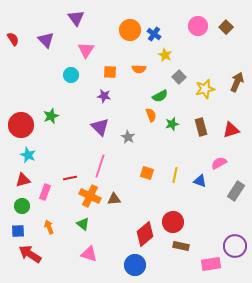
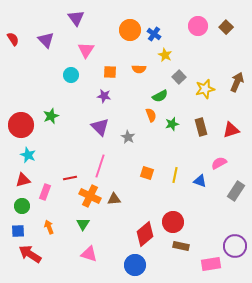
green triangle at (83, 224): rotated 24 degrees clockwise
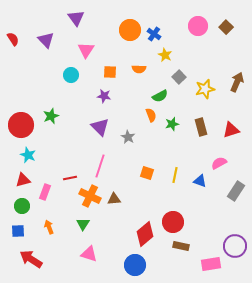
red arrow at (30, 254): moved 1 px right, 5 px down
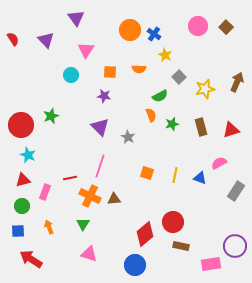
blue triangle at (200, 181): moved 3 px up
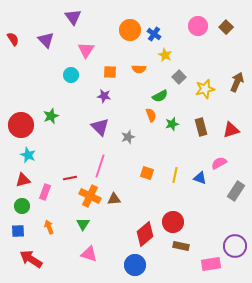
purple triangle at (76, 18): moved 3 px left, 1 px up
gray star at (128, 137): rotated 24 degrees clockwise
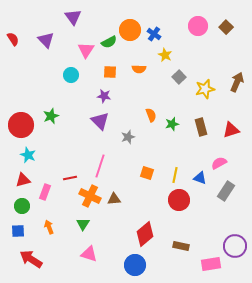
green semicircle at (160, 96): moved 51 px left, 54 px up
purple triangle at (100, 127): moved 6 px up
gray rectangle at (236, 191): moved 10 px left
red circle at (173, 222): moved 6 px right, 22 px up
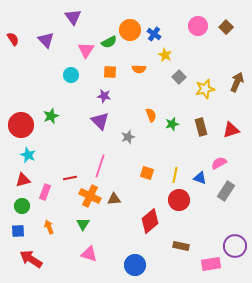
red diamond at (145, 234): moved 5 px right, 13 px up
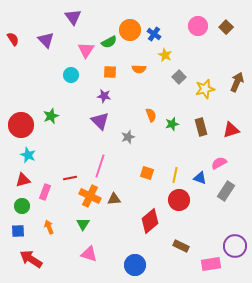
brown rectangle at (181, 246): rotated 14 degrees clockwise
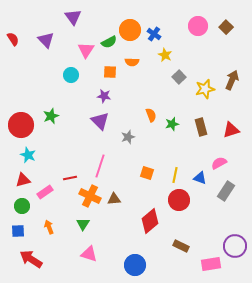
orange semicircle at (139, 69): moved 7 px left, 7 px up
brown arrow at (237, 82): moved 5 px left, 2 px up
pink rectangle at (45, 192): rotated 35 degrees clockwise
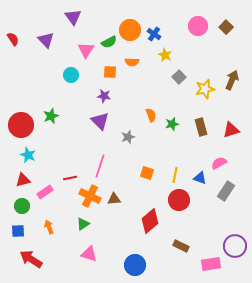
green triangle at (83, 224): rotated 24 degrees clockwise
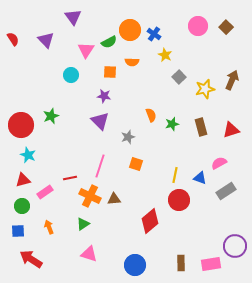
orange square at (147, 173): moved 11 px left, 9 px up
gray rectangle at (226, 191): rotated 24 degrees clockwise
brown rectangle at (181, 246): moved 17 px down; rotated 63 degrees clockwise
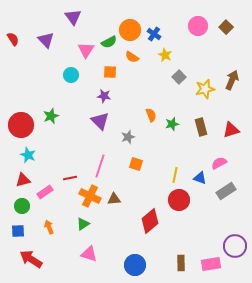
orange semicircle at (132, 62): moved 5 px up; rotated 32 degrees clockwise
